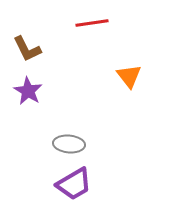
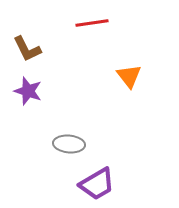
purple star: rotated 12 degrees counterclockwise
purple trapezoid: moved 23 px right
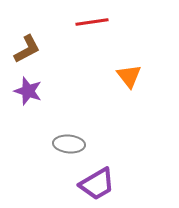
red line: moved 1 px up
brown L-shape: rotated 92 degrees counterclockwise
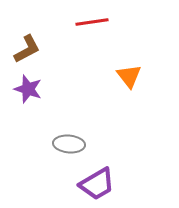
purple star: moved 2 px up
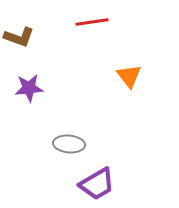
brown L-shape: moved 8 px left, 12 px up; rotated 48 degrees clockwise
purple star: moved 1 px right, 1 px up; rotated 24 degrees counterclockwise
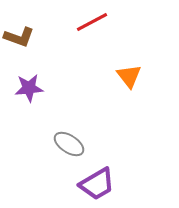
red line: rotated 20 degrees counterclockwise
gray ellipse: rotated 28 degrees clockwise
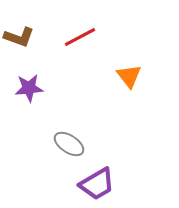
red line: moved 12 px left, 15 px down
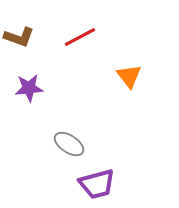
purple trapezoid: rotated 15 degrees clockwise
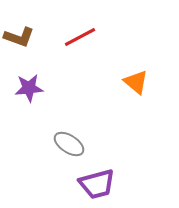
orange triangle: moved 7 px right, 6 px down; rotated 12 degrees counterclockwise
